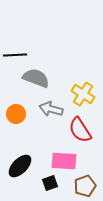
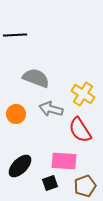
black line: moved 20 px up
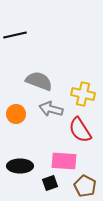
black line: rotated 10 degrees counterclockwise
gray semicircle: moved 3 px right, 3 px down
yellow cross: rotated 20 degrees counterclockwise
black ellipse: rotated 45 degrees clockwise
brown pentagon: rotated 25 degrees counterclockwise
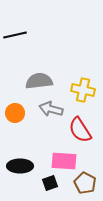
gray semicircle: rotated 28 degrees counterclockwise
yellow cross: moved 4 px up
orange circle: moved 1 px left, 1 px up
brown pentagon: moved 3 px up
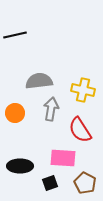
gray arrow: rotated 85 degrees clockwise
pink rectangle: moved 1 px left, 3 px up
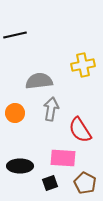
yellow cross: moved 25 px up; rotated 25 degrees counterclockwise
